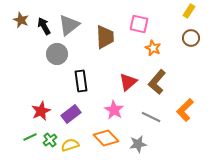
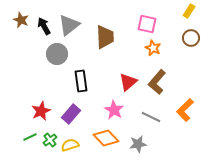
pink square: moved 8 px right
purple rectangle: rotated 12 degrees counterclockwise
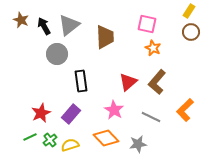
brown circle: moved 6 px up
red star: moved 2 px down
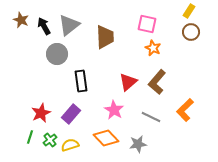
green line: rotated 48 degrees counterclockwise
